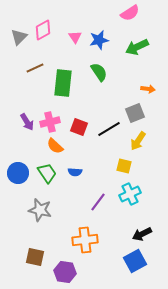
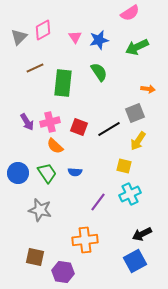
purple hexagon: moved 2 px left
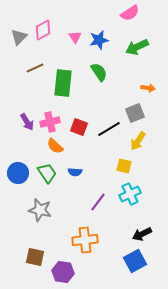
orange arrow: moved 1 px up
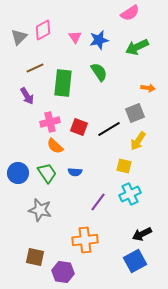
purple arrow: moved 26 px up
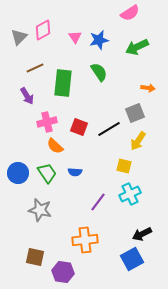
pink cross: moved 3 px left
blue square: moved 3 px left, 2 px up
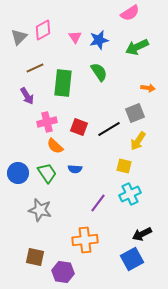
blue semicircle: moved 3 px up
purple line: moved 1 px down
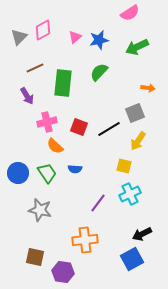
pink triangle: rotated 24 degrees clockwise
green semicircle: rotated 102 degrees counterclockwise
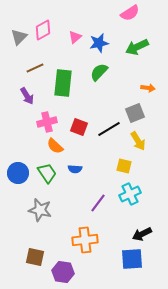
blue star: moved 3 px down
yellow arrow: rotated 66 degrees counterclockwise
blue square: rotated 25 degrees clockwise
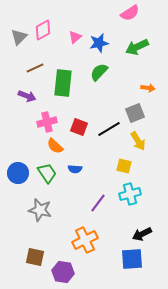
purple arrow: rotated 36 degrees counterclockwise
cyan cross: rotated 10 degrees clockwise
orange cross: rotated 20 degrees counterclockwise
